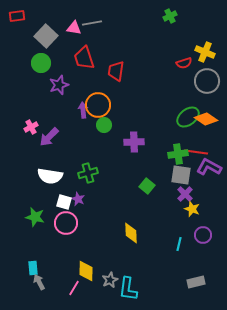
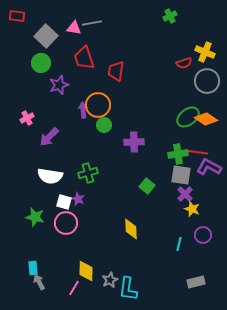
red rectangle at (17, 16): rotated 14 degrees clockwise
pink cross at (31, 127): moved 4 px left, 9 px up
yellow diamond at (131, 233): moved 4 px up
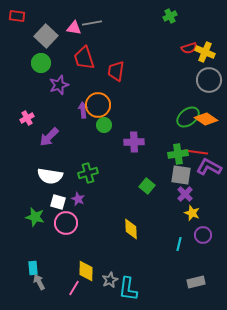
red semicircle at (184, 63): moved 5 px right, 15 px up
gray circle at (207, 81): moved 2 px right, 1 px up
white square at (64, 202): moved 6 px left
yellow star at (192, 209): moved 4 px down
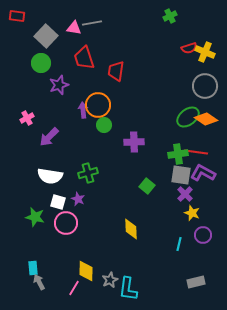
gray circle at (209, 80): moved 4 px left, 6 px down
purple L-shape at (209, 167): moved 6 px left, 6 px down
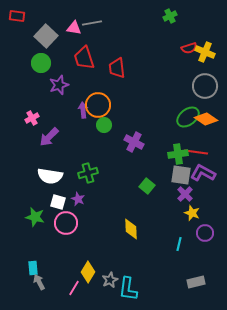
red trapezoid at (116, 71): moved 1 px right, 3 px up; rotated 15 degrees counterclockwise
pink cross at (27, 118): moved 5 px right
purple cross at (134, 142): rotated 30 degrees clockwise
purple circle at (203, 235): moved 2 px right, 2 px up
yellow diamond at (86, 271): moved 2 px right, 1 px down; rotated 30 degrees clockwise
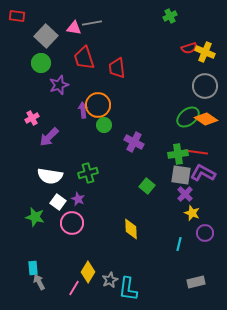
white square at (58, 202): rotated 21 degrees clockwise
pink circle at (66, 223): moved 6 px right
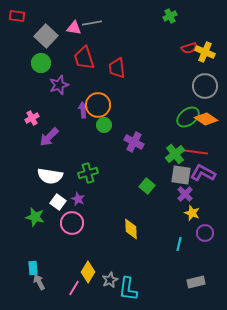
green cross at (178, 154): moved 3 px left; rotated 30 degrees counterclockwise
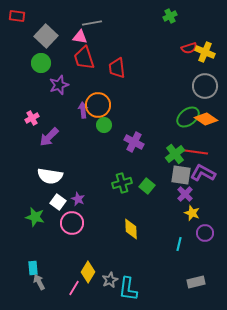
pink triangle at (74, 28): moved 6 px right, 9 px down
green cross at (88, 173): moved 34 px right, 10 px down
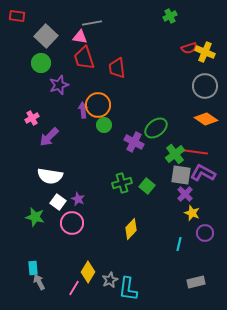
green ellipse at (188, 117): moved 32 px left, 11 px down
yellow diamond at (131, 229): rotated 45 degrees clockwise
